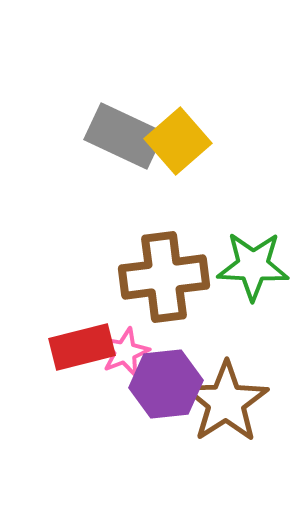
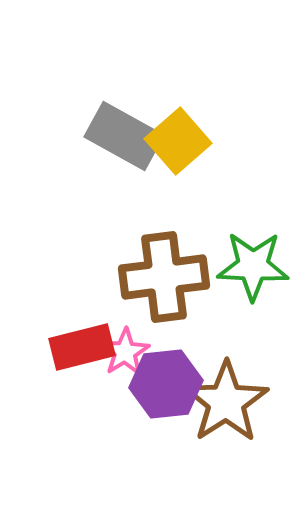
gray rectangle: rotated 4 degrees clockwise
pink star: rotated 9 degrees counterclockwise
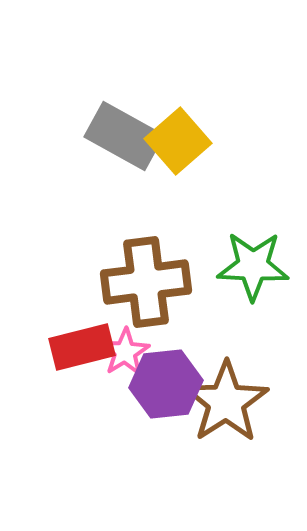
brown cross: moved 18 px left, 5 px down
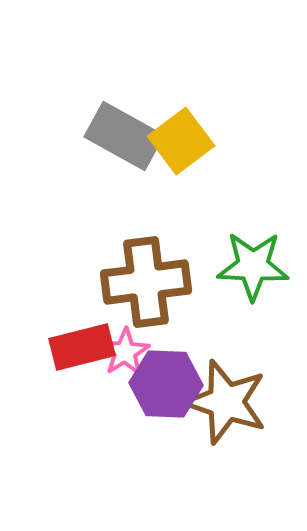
yellow square: moved 3 px right; rotated 4 degrees clockwise
purple hexagon: rotated 8 degrees clockwise
brown star: rotated 20 degrees counterclockwise
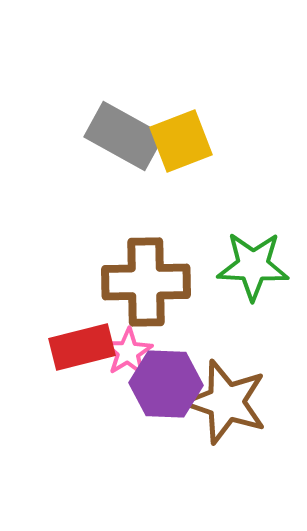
yellow square: rotated 16 degrees clockwise
brown cross: rotated 6 degrees clockwise
pink star: moved 3 px right
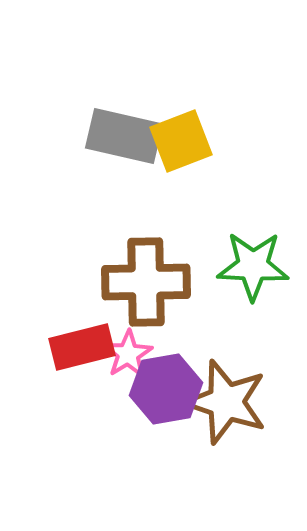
gray rectangle: rotated 16 degrees counterclockwise
pink star: moved 2 px down
purple hexagon: moved 5 px down; rotated 12 degrees counterclockwise
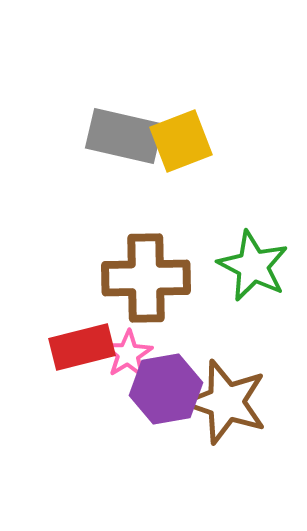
green star: rotated 24 degrees clockwise
brown cross: moved 4 px up
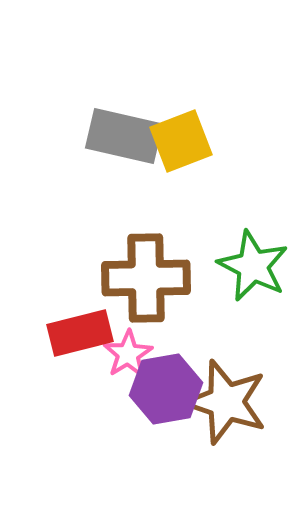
red rectangle: moved 2 px left, 14 px up
